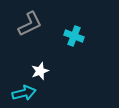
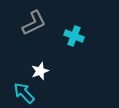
gray L-shape: moved 4 px right, 1 px up
cyan arrow: rotated 120 degrees counterclockwise
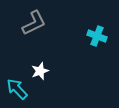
cyan cross: moved 23 px right
cyan arrow: moved 7 px left, 4 px up
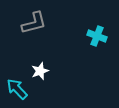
gray L-shape: rotated 12 degrees clockwise
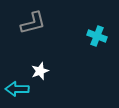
gray L-shape: moved 1 px left
cyan arrow: rotated 45 degrees counterclockwise
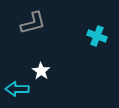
white star: moved 1 px right; rotated 18 degrees counterclockwise
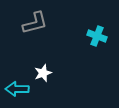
gray L-shape: moved 2 px right
white star: moved 2 px right, 2 px down; rotated 18 degrees clockwise
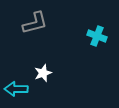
cyan arrow: moved 1 px left
